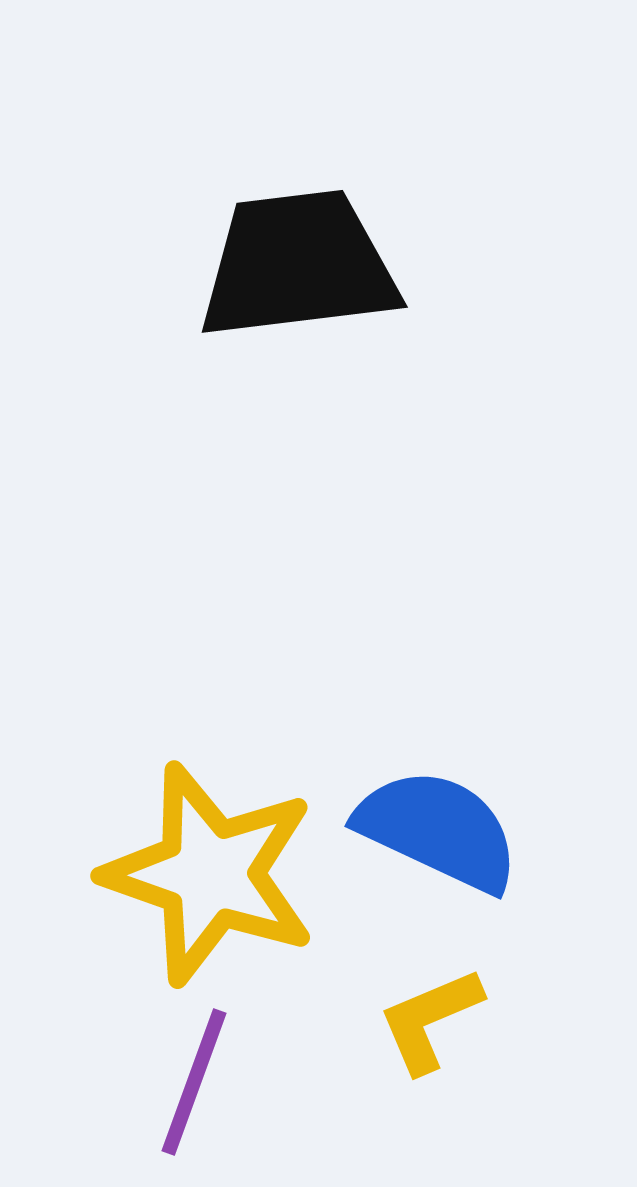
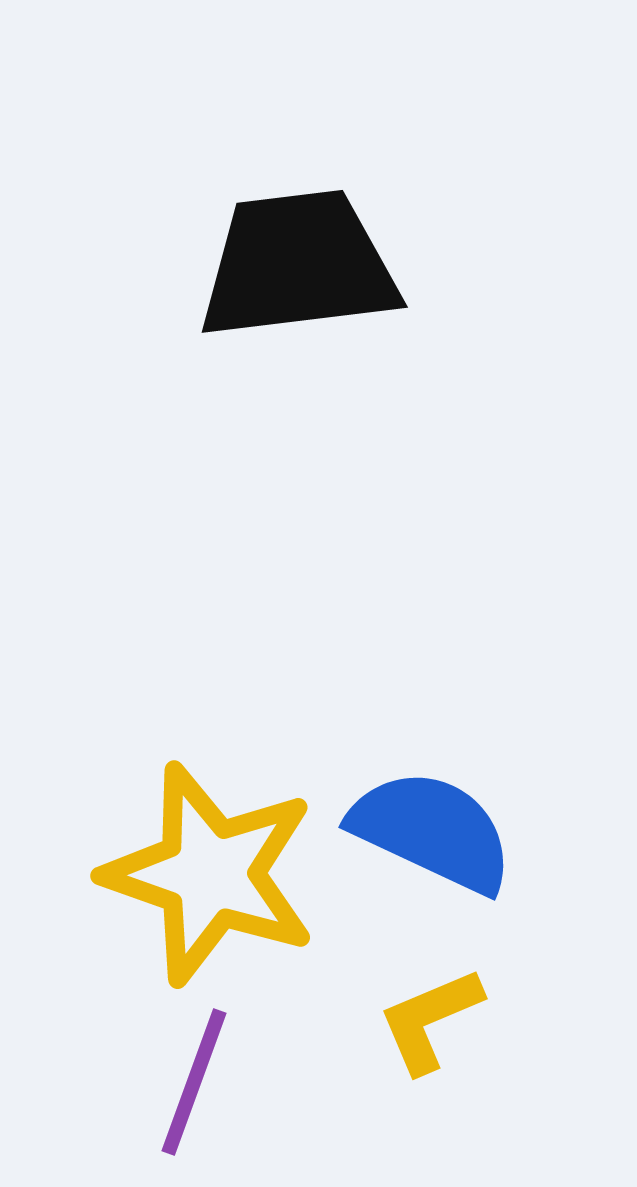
blue semicircle: moved 6 px left, 1 px down
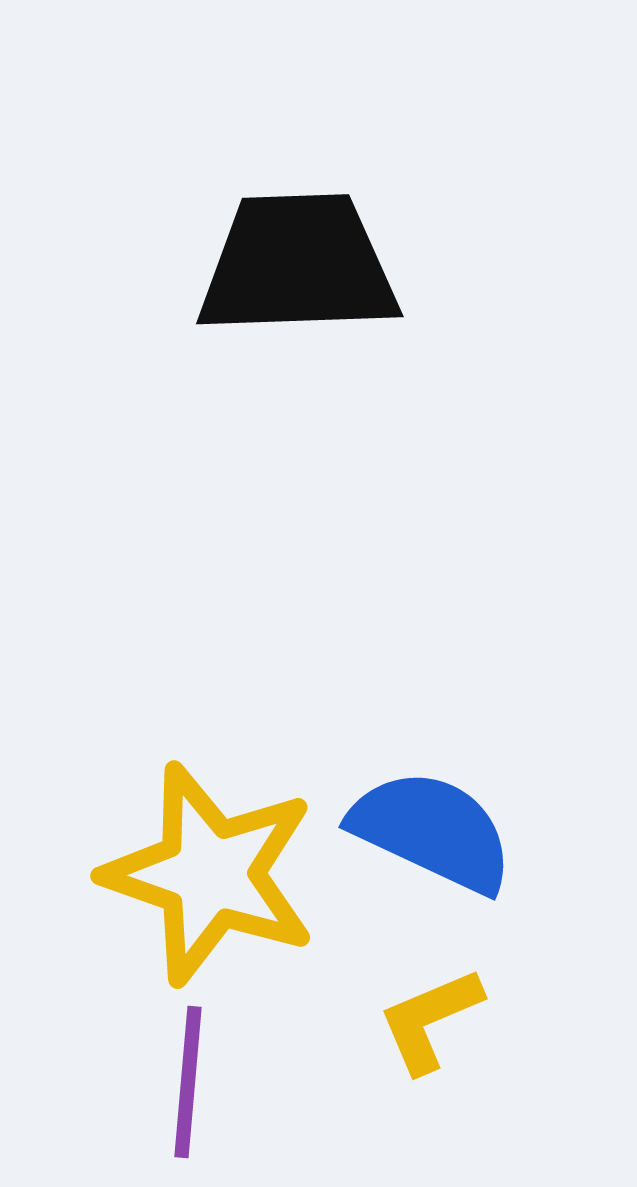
black trapezoid: rotated 5 degrees clockwise
purple line: moved 6 px left; rotated 15 degrees counterclockwise
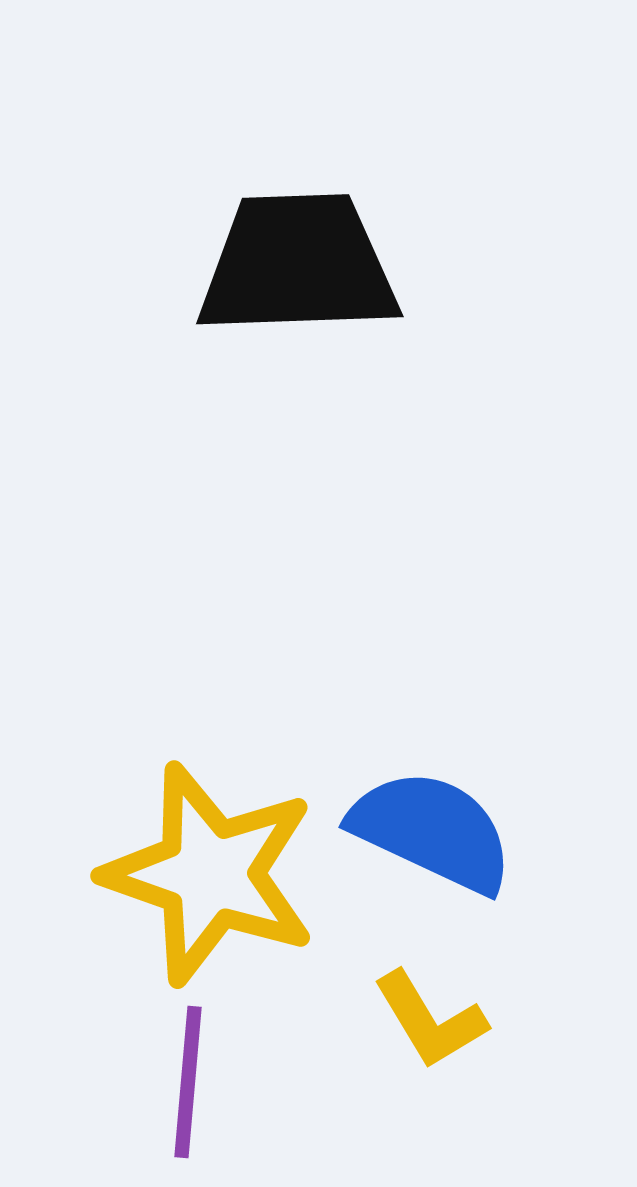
yellow L-shape: rotated 98 degrees counterclockwise
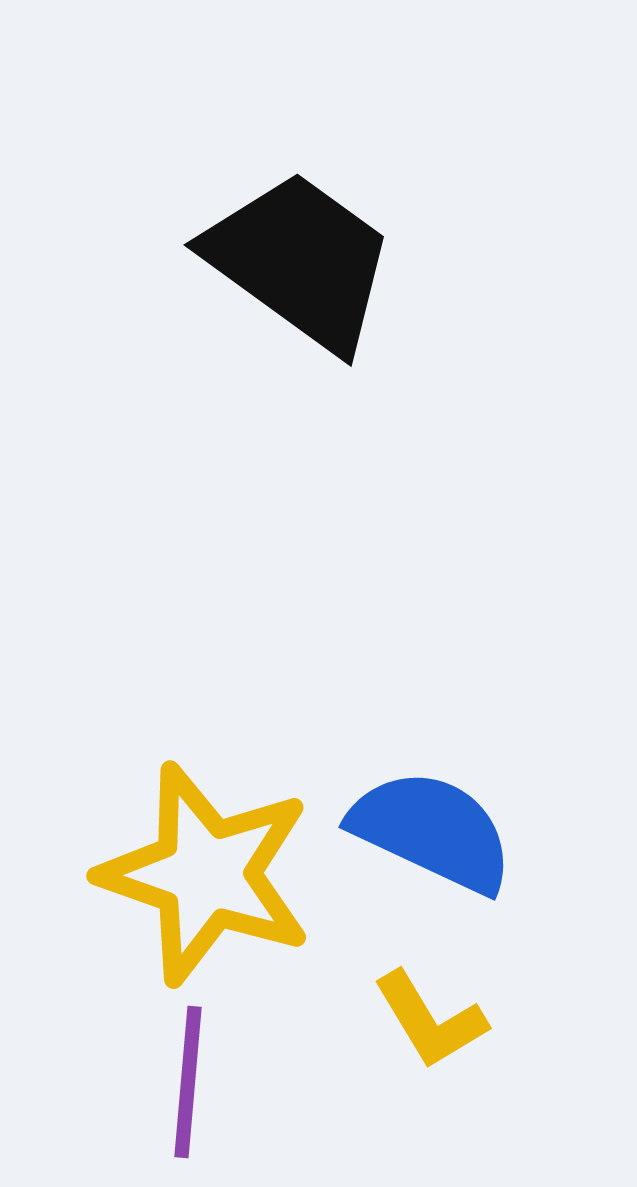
black trapezoid: moved 2 px right, 4 px up; rotated 38 degrees clockwise
yellow star: moved 4 px left
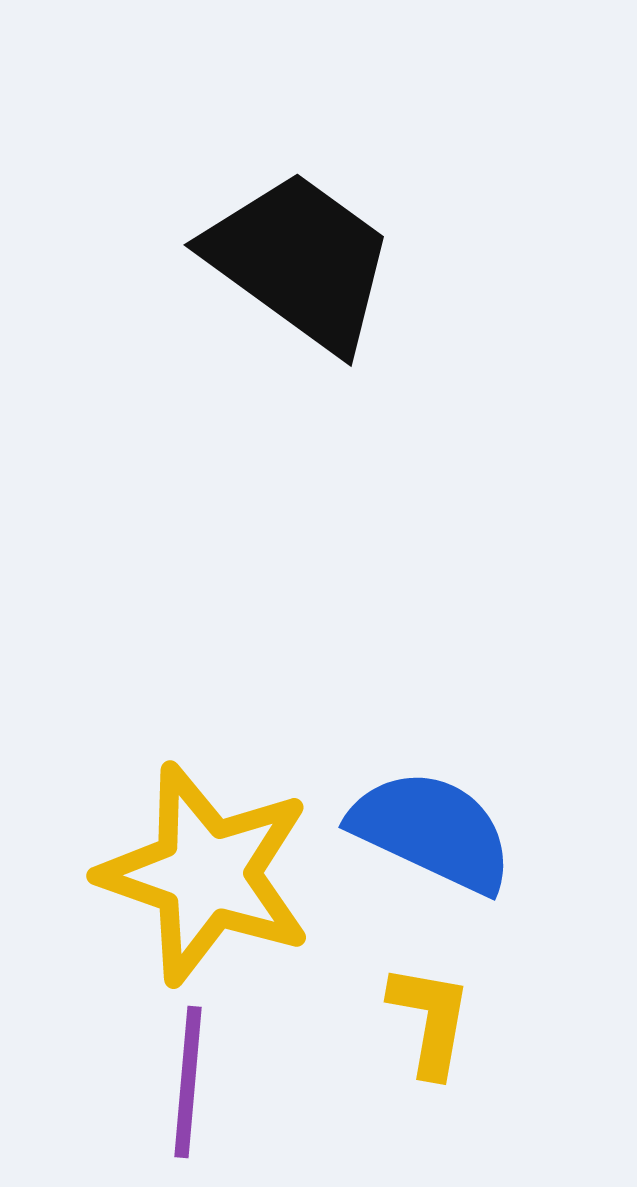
yellow L-shape: rotated 139 degrees counterclockwise
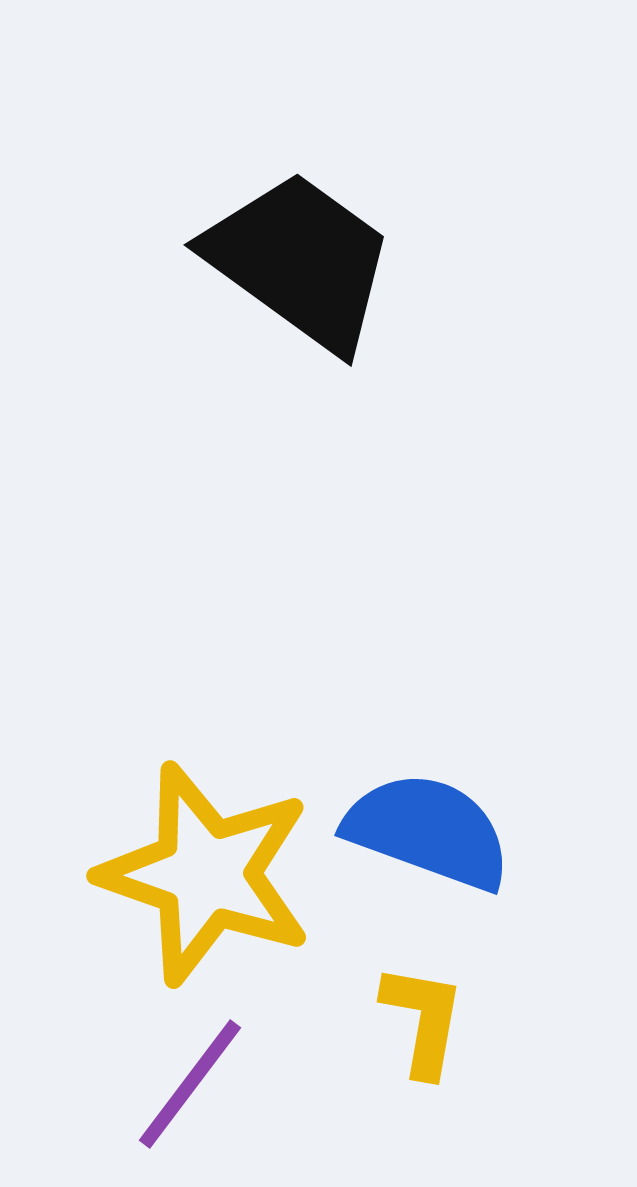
blue semicircle: moved 4 px left; rotated 5 degrees counterclockwise
yellow L-shape: moved 7 px left
purple line: moved 2 px right, 2 px down; rotated 32 degrees clockwise
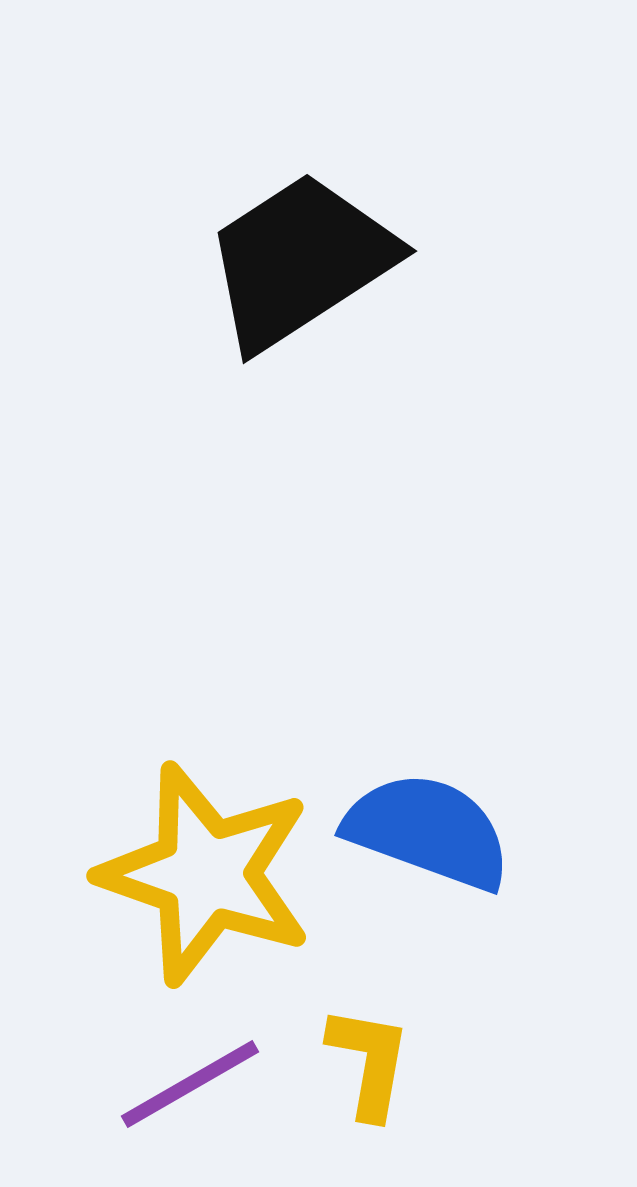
black trapezoid: rotated 69 degrees counterclockwise
yellow L-shape: moved 54 px left, 42 px down
purple line: rotated 23 degrees clockwise
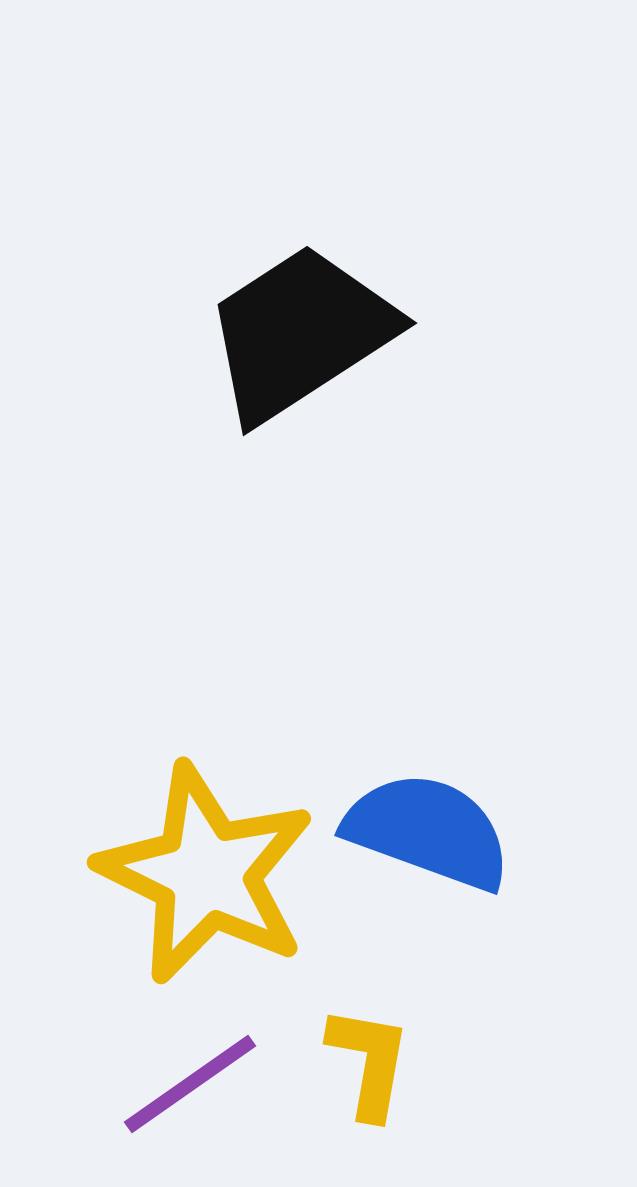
black trapezoid: moved 72 px down
yellow star: rotated 7 degrees clockwise
purple line: rotated 5 degrees counterclockwise
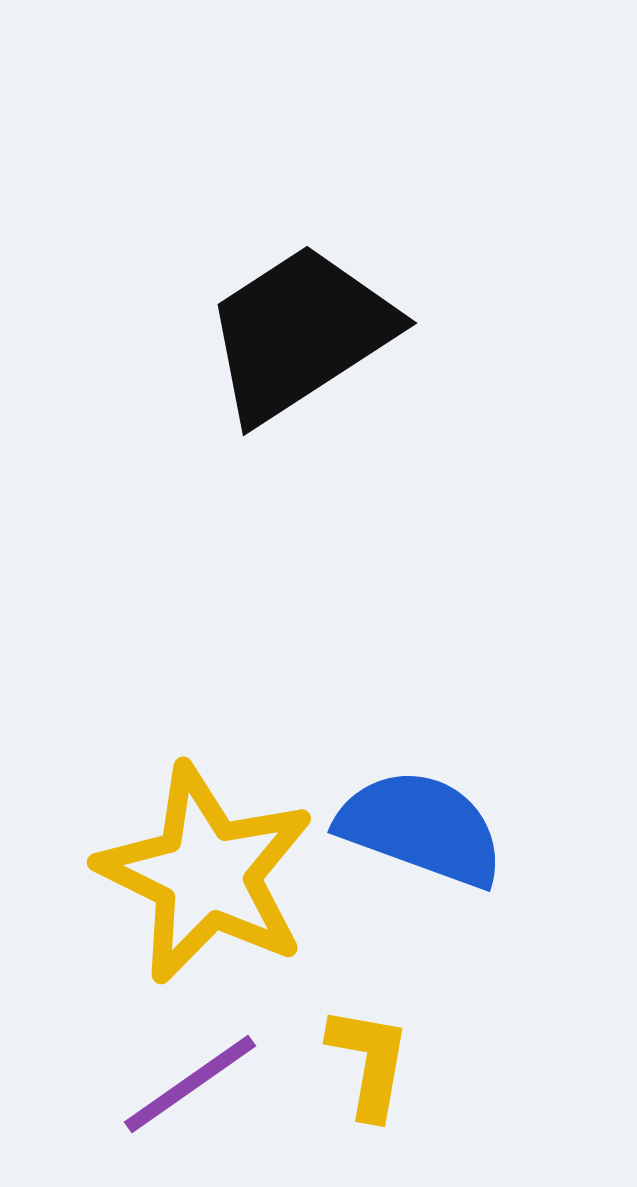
blue semicircle: moved 7 px left, 3 px up
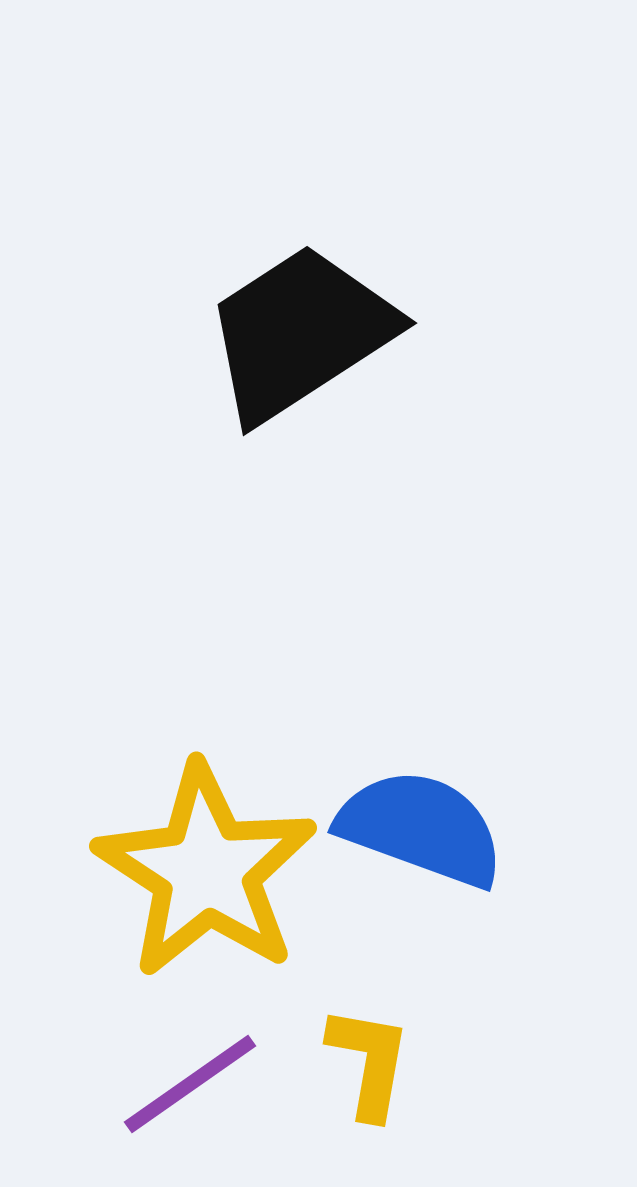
yellow star: moved 3 px up; rotated 7 degrees clockwise
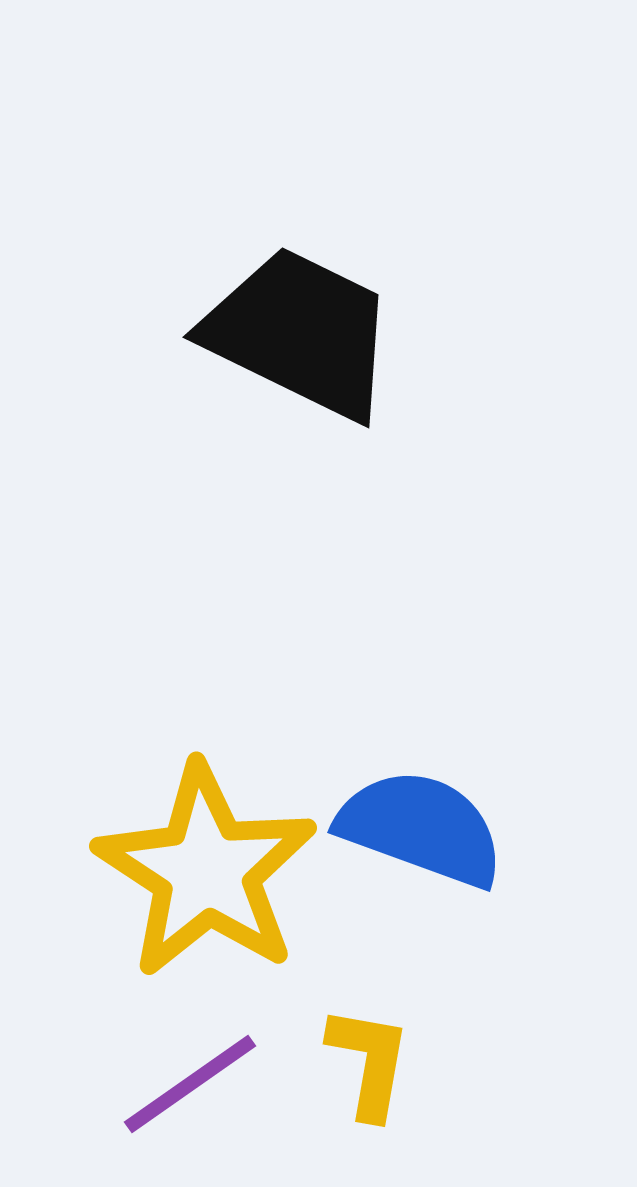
black trapezoid: rotated 59 degrees clockwise
